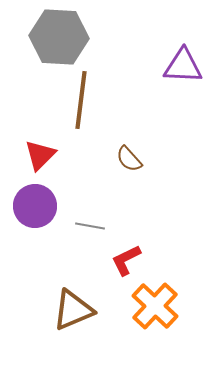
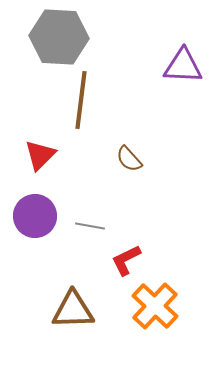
purple circle: moved 10 px down
brown triangle: rotated 21 degrees clockwise
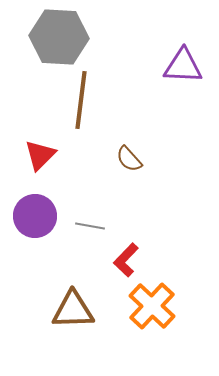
red L-shape: rotated 20 degrees counterclockwise
orange cross: moved 3 px left
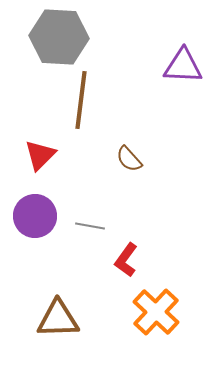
red L-shape: rotated 8 degrees counterclockwise
orange cross: moved 4 px right, 6 px down
brown triangle: moved 15 px left, 9 px down
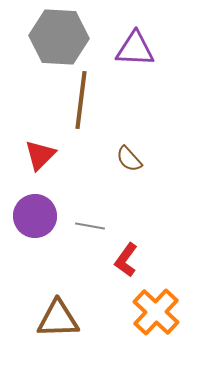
purple triangle: moved 48 px left, 17 px up
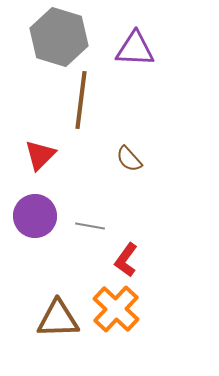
gray hexagon: rotated 14 degrees clockwise
orange cross: moved 40 px left, 3 px up
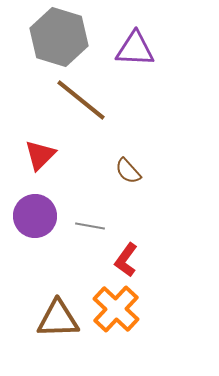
brown line: rotated 58 degrees counterclockwise
brown semicircle: moved 1 px left, 12 px down
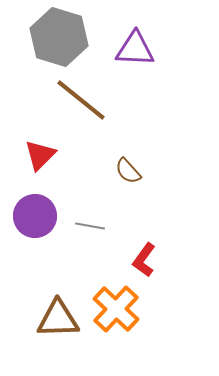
red L-shape: moved 18 px right
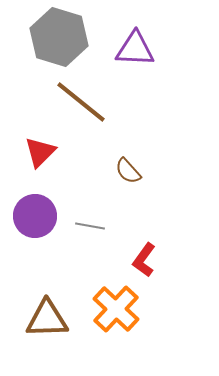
brown line: moved 2 px down
red triangle: moved 3 px up
brown triangle: moved 11 px left
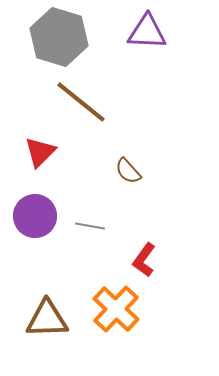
purple triangle: moved 12 px right, 17 px up
